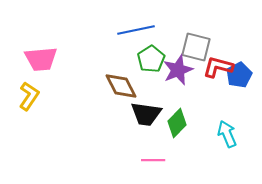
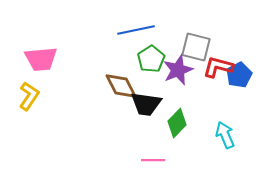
black trapezoid: moved 10 px up
cyan arrow: moved 2 px left, 1 px down
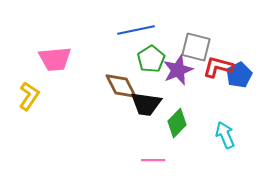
pink trapezoid: moved 14 px right
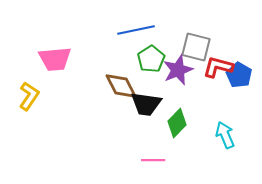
blue pentagon: rotated 15 degrees counterclockwise
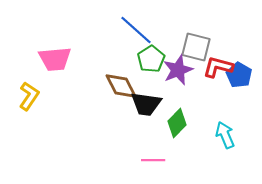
blue line: rotated 54 degrees clockwise
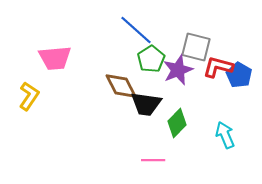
pink trapezoid: moved 1 px up
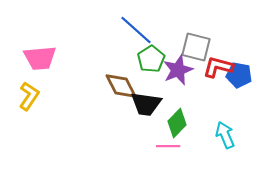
pink trapezoid: moved 15 px left
blue pentagon: rotated 20 degrees counterclockwise
pink line: moved 15 px right, 14 px up
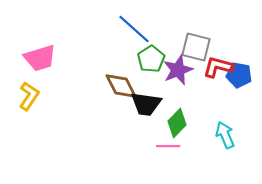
blue line: moved 2 px left, 1 px up
pink trapezoid: rotated 12 degrees counterclockwise
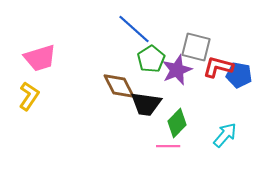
purple star: moved 1 px left
brown diamond: moved 2 px left
cyan arrow: rotated 64 degrees clockwise
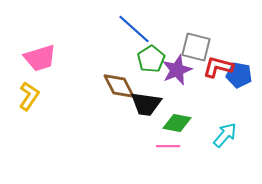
green diamond: rotated 56 degrees clockwise
